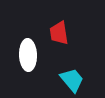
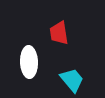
white ellipse: moved 1 px right, 7 px down
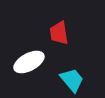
white ellipse: rotated 64 degrees clockwise
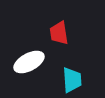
cyan trapezoid: rotated 36 degrees clockwise
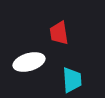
white ellipse: rotated 12 degrees clockwise
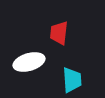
red trapezoid: rotated 15 degrees clockwise
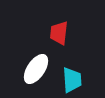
white ellipse: moved 7 px right, 7 px down; rotated 40 degrees counterclockwise
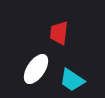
cyan trapezoid: rotated 128 degrees clockwise
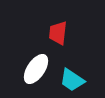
red trapezoid: moved 1 px left
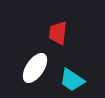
white ellipse: moved 1 px left, 1 px up
